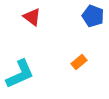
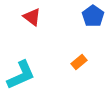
blue pentagon: rotated 15 degrees clockwise
cyan L-shape: moved 1 px right, 1 px down
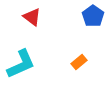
cyan L-shape: moved 11 px up
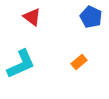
blue pentagon: moved 2 px left, 1 px down; rotated 10 degrees counterclockwise
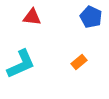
red triangle: rotated 30 degrees counterclockwise
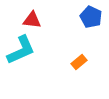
red triangle: moved 3 px down
cyan L-shape: moved 14 px up
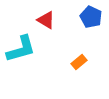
red triangle: moved 14 px right; rotated 24 degrees clockwise
cyan L-shape: moved 1 px up; rotated 8 degrees clockwise
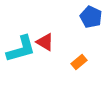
red triangle: moved 1 px left, 22 px down
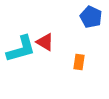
orange rectangle: rotated 42 degrees counterclockwise
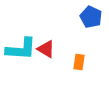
red triangle: moved 1 px right, 7 px down
cyan L-shape: rotated 20 degrees clockwise
